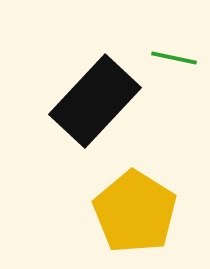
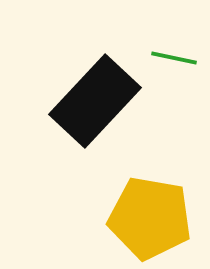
yellow pentagon: moved 15 px right, 6 px down; rotated 22 degrees counterclockwise
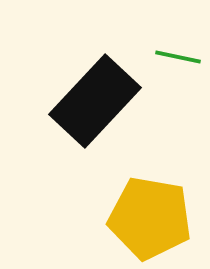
green line: moved 4 px right, 1 px up
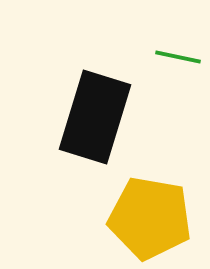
black rectangle: moved 16 px down; rotated 26 degrees counterclockwise
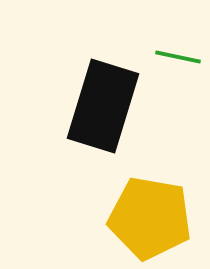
black rectangle: moved 8 px right, 11 px up
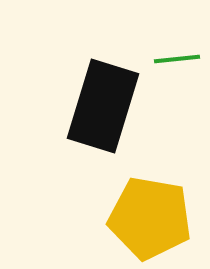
green line: moved 1 px left, 2 px down; rotated 18 degrees counterclockwise
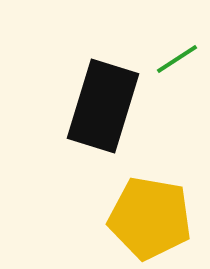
green line: rotated 27 degrees counterclockwise
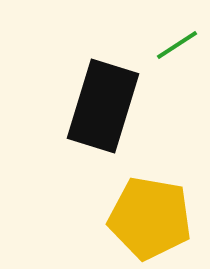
green line: moved 14 px up
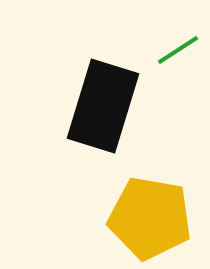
green line: moved 1 px right, 5 px down
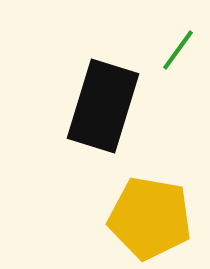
green line: rotated 21 degrees counterclockwise
